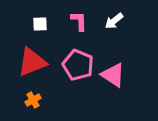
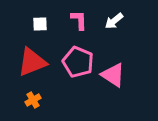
pink L-shape: moved 1 px up
pink pentagon: moved 3 px up
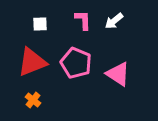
pink L-shape: moved 4 px right
pink pentagon: moved 2 px left, 1 px down
pink triangle: moved 5 px right, 1 px up
orange cross: rotated 21 degrees counterclockwise
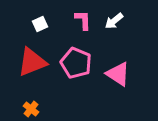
white square: rotated 21 degrees counterclockwise
orange cross: moved 2 px left, 9 px down
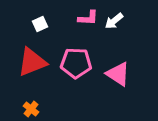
pink L-shape: moved 5 px right, 2 px up; rotated 95 degrees clockwise
pink pentagon: rotated 20 degrees counterclockwise
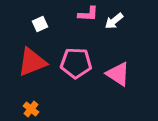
pink L-shape: moved 4 px up
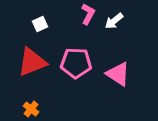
pink L-shape: rotated 65 degrees counterclockwise
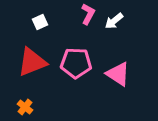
white square: moved 2 px up
orange cross: moved 6 px left, 2 px up
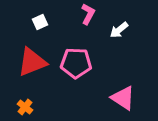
white arrow: moved 5 px right, 9 px down
pink triangle: moved 5 px right, 24 px down
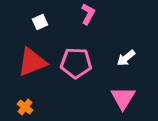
white arrow: moved 7 px right, 28 px down
pink triangle: rotated 28 degrees clockwise
